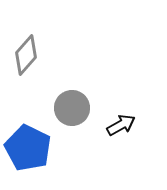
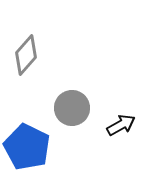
blue pentagon: moved 1 px left, 1 px up
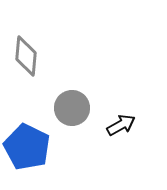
gray diamond: moved 1 px down; rotated 36 degrees counterclockwise
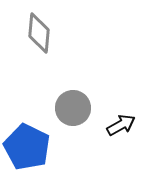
gray diamond: moved 13 px right, 23 px up
gray circle: moved 1 px right
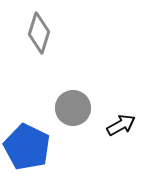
gray diamond: rotated 12 degrees clockwise
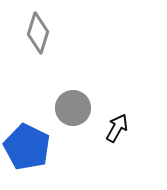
gray diamond: moved 1 px left
black arrow: moved 4 px left, 3 px down; rotated 32 degrees counterclockwise
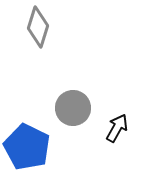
gray diamond: moved 6 px up
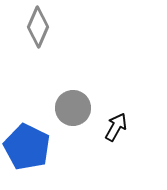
gray diamond: rotated 6 degrees clockwise
black arrow: moved 1 px left, 1 px up
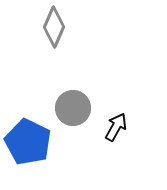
gray diamond: moved 16 px right
blue pentagon: moved 1 px right, 5 px up
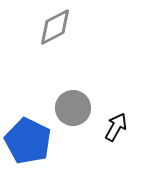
gray diamond: moved 1 px right; rotated 39 degrees clockwise
blue pentagon: moved 1 px up
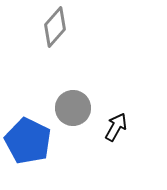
gray diamond: rotated 21 degrees counterclockwise
